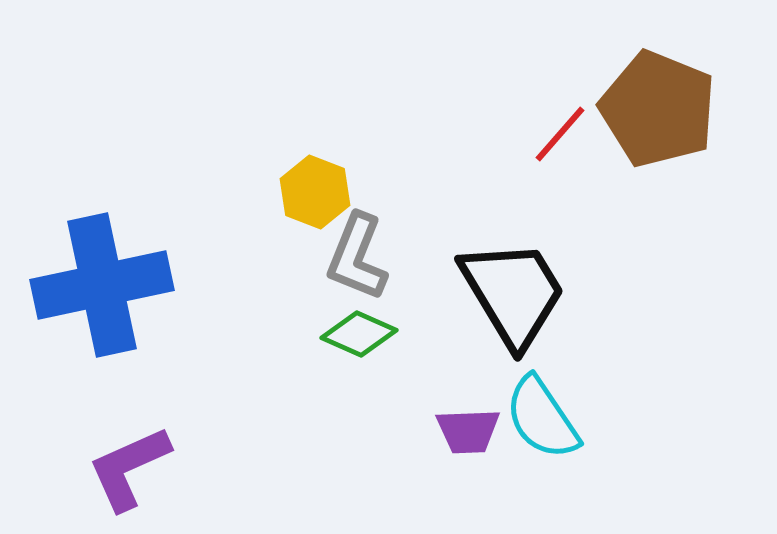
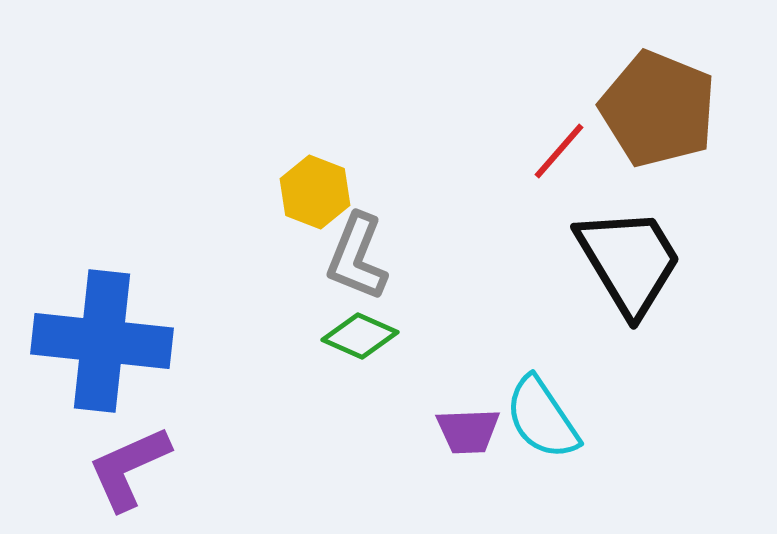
red line: moved 1 px left, 17 px down
blue cross: moved 56 px down; rotated 18 degrees clockwise
black trapezoid: moved 116 px right, 32 px up
green diamond: moved 1 px right, 2 px down
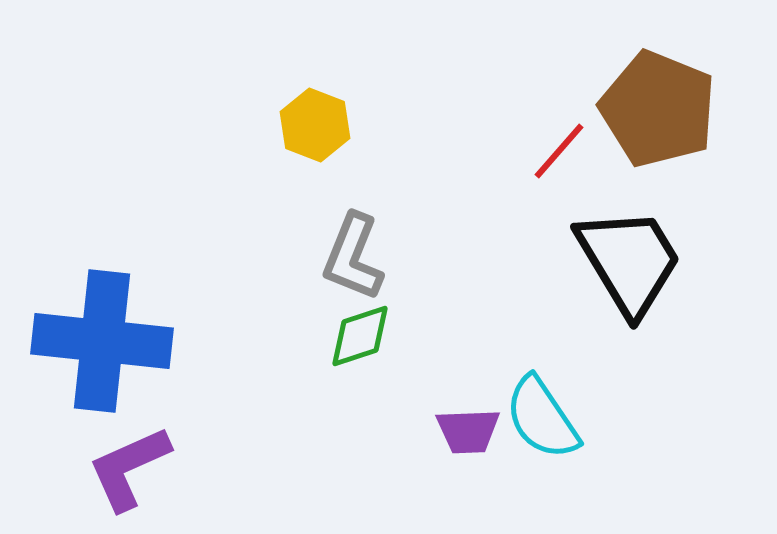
yellow hexagon: moved 67 px up
gray L-shape: moved 4 px left
green diamond: rotated 42 degrees counterclockwise
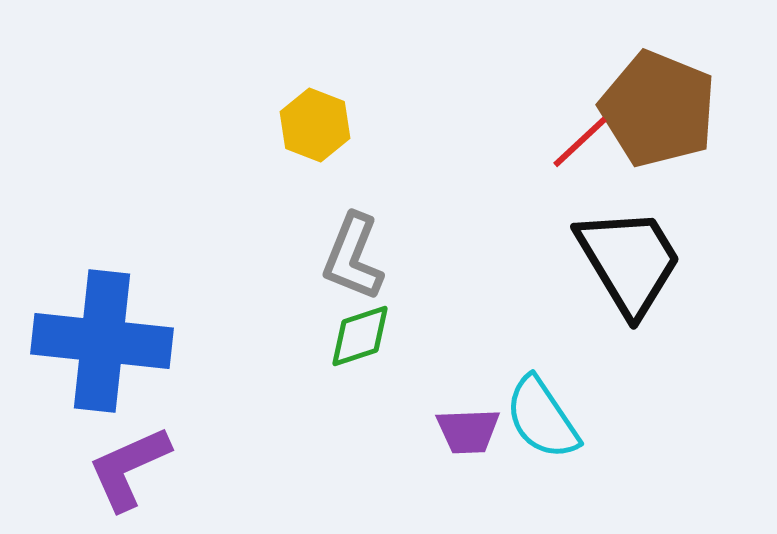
red line: moved 21 px right, 9 px up; rotated 6 degrees clockwise
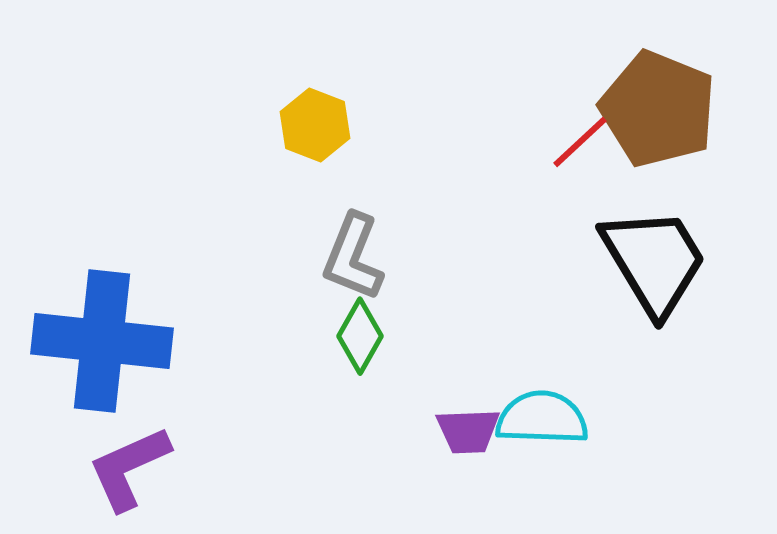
black trapezoid: moved 25 px right
green diamond: rotated 42 degrees counterclockwise
cyan semicircle: rotated 126 degrees clockwise
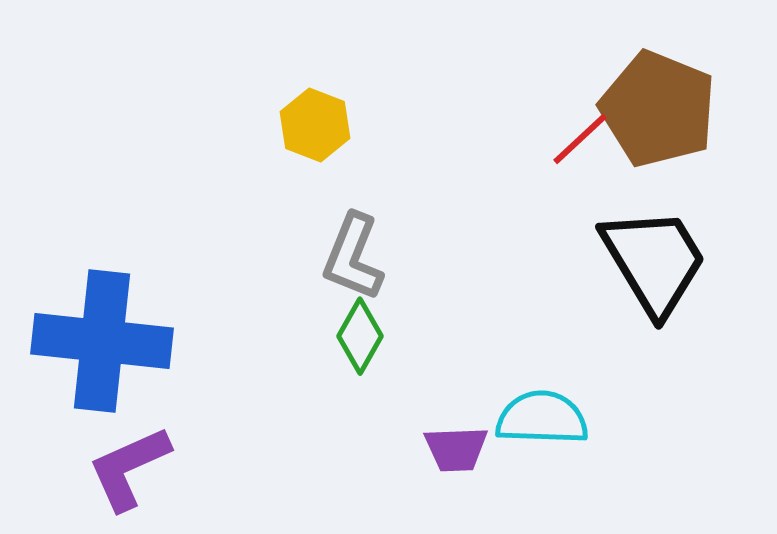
red line: moved 3 px up
purple trapezoid: moved 12 px left, 18 px down
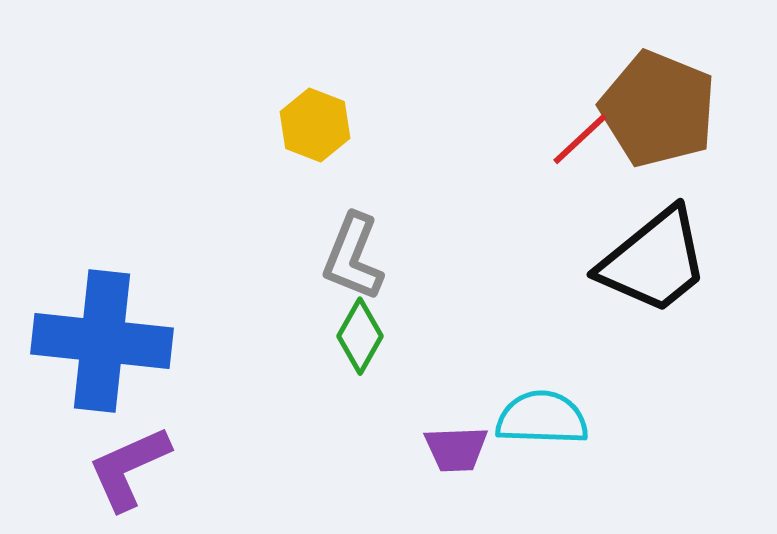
black trapezoid: rotated 82 degrees clockwise
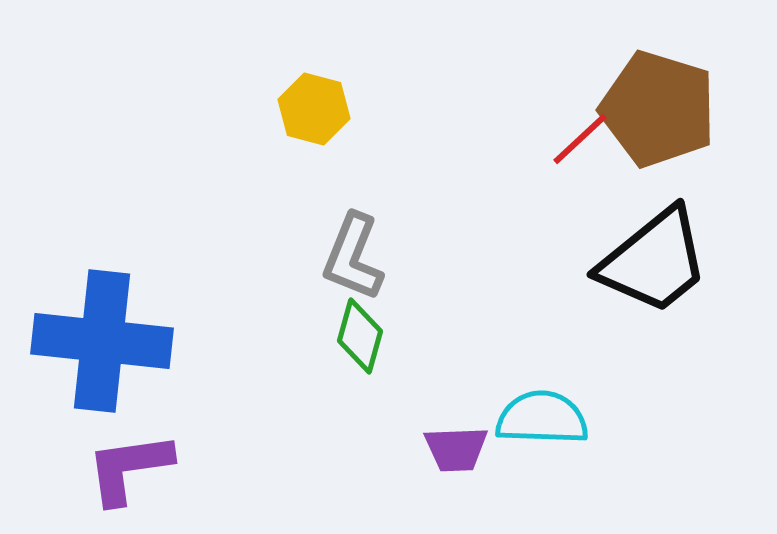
brown pentagon: rotated 5 degrees counterclockwise
yellow hexagon: moved 1 px left, 16 px up; rotated 6 degrees counterclockwise
green diamond: rotated 14 degrees counterclockwise
purple L-shape: rotated 16 degrees clockwise
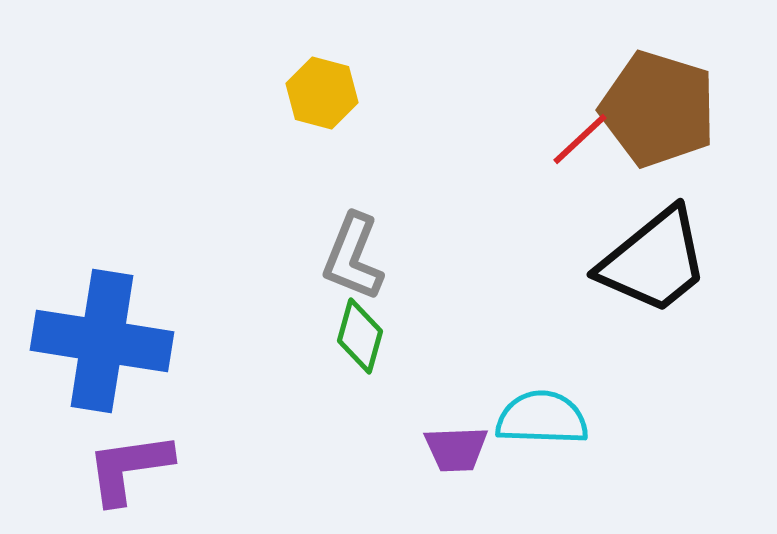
yellow hexagon: moved 8 px right, 16 px up
blue cross: rotated 3 degrees clockwise
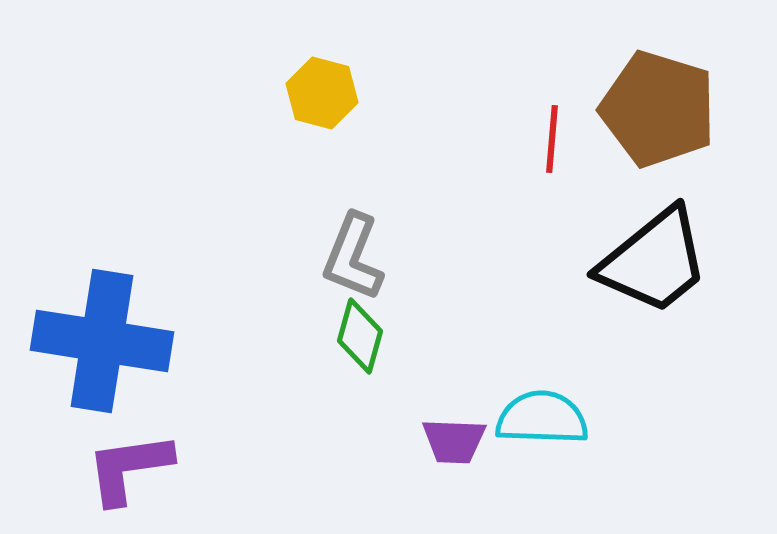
red line: moved 28 px left; rotated 42 degrees counterclockwise
purple trapezoid: moved 2 px left, 8 px up; rotated 4 degrees clockwise
